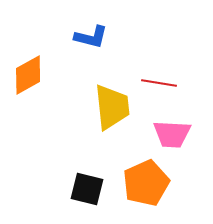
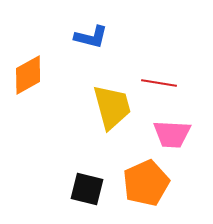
yellow trapezoid: rotated 9 degrees counterclockwise
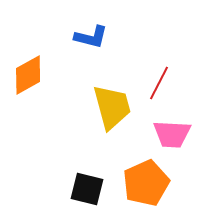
red line: rotated 72 degrees counterclockwise
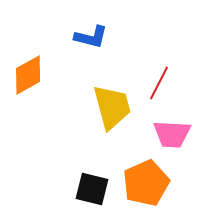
black square: moved 5 px right
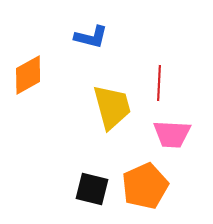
red line: rotated 24 degrees counterclockwise
orange pentagon: moved 1 px left, 3 px down
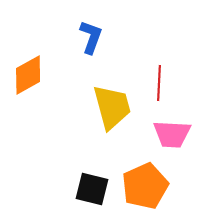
blue L-shape: rotated 84 degrees counterclockwise
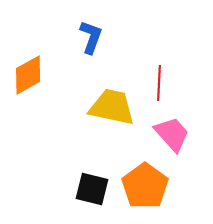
yellow trapezoid: rotated 63 degrees counterclockwise
pink trapezoid: rotated 135 degrees counterclockwise
orange pentagon: rotated 12 degrees counterclockwise
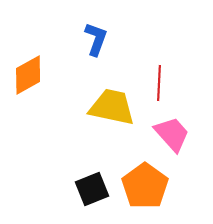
blue L-shape: moved 5 px right, 2 px down
black square: rotated 36 degrees counterclockwise
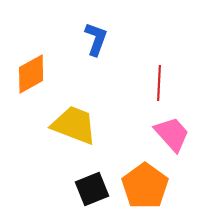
orange diamond: moved 3 px right, 1 px up
yellow trapezoid: moved 38 px left, 18 px down; rotated 9 degrees clockwise
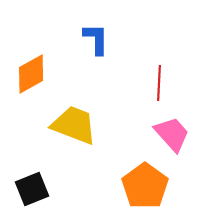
blue L-shape: rotated 20 degrees counterclockwise
black square: moved 60 px left
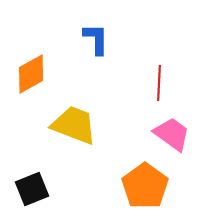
pink trapezoid: rotated 12 degrees counterclockwise
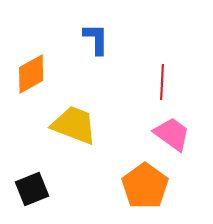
red line: moved 3 px right, 1 px up
